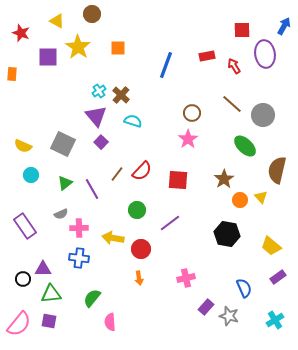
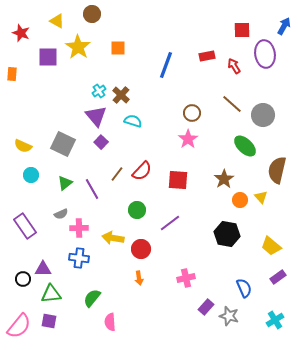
pink semicircle at (19, 324): moved 2 px down
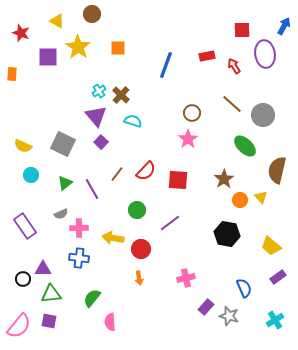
red semicircle at (142, 171): moved 4 px right
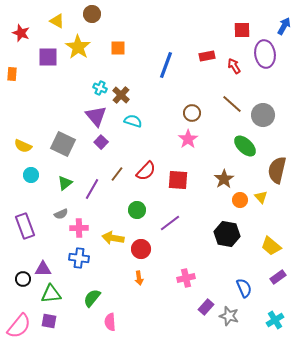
cyan cross at (99, 91): moved 1 px right, 3 px up; rotated 32 degrees counterclockwise
purple line at (92, 189): rotated 60 degrees clockwise
purple rectangle at (25, 226): rotated 15 degrees clockwise
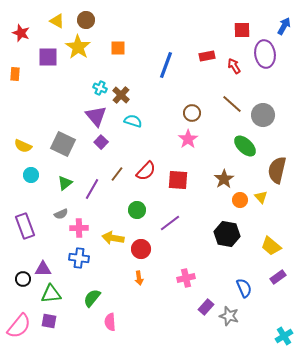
brown circle at (92, 14): moved 6 px left, 6 px down
orange rectangle at (12, 74): moved 3 px right
cyan cross at (275, 320): moved 9 px right, 16 px down
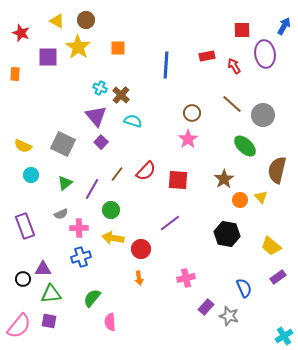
blue line at (166, 65): rotated 16 degrees counterclockwise
green circle at (137, 210): moved 26 px left
blue cross at (79, 258): moved 2 px right, 1 px up; rotated 24 degrees counterclockwise
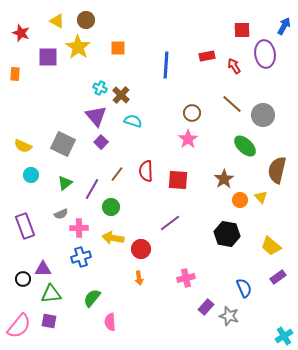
red semicircle at (146, 171): rotated 135 degrees clockwise
green circle at (111, 210): moved 3 px up
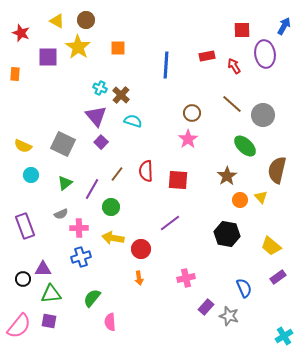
brown star at (224, 179): moved 3 px right, 3 px up
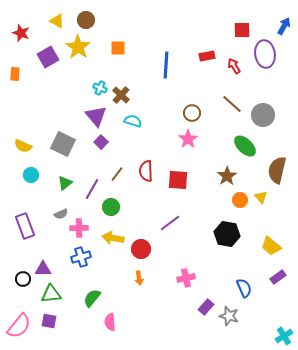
purple square at (48, 57): rotated 30 degrees counterclockwise
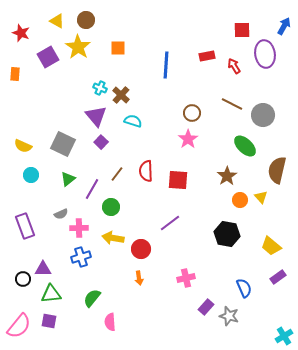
brown line at (232, 104): rotated 15 degrees counterclockwise
green triangle at (65, 183): moved 3 px right, 4 px up
